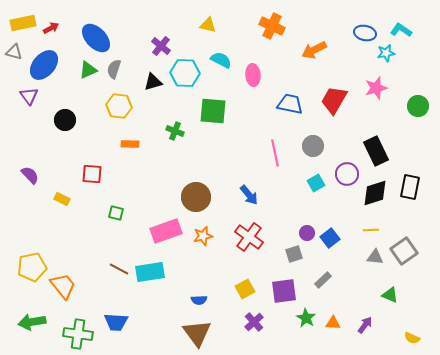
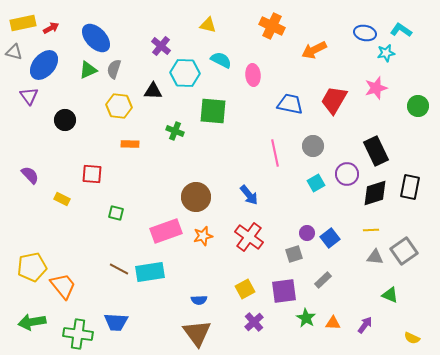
black triangle at (153, 82): moved 9 px down; rotated 18 degrees clockwise
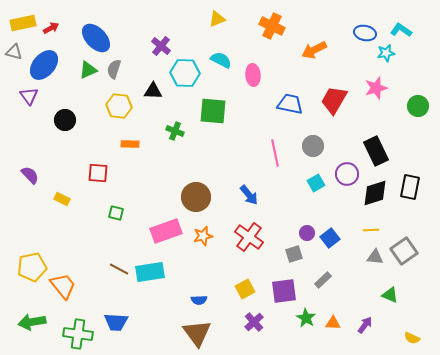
yellow triangle at (208, 25): moved 9 px right, 6 px up; rotated 36 degrees counterclockwise
red square at (92, 174): moved 6 px right, 1 px up
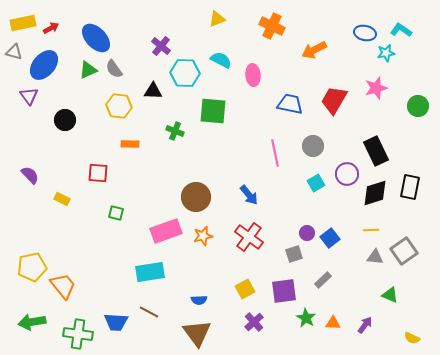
gray semicircle at (114, 69): rotated 54 degrees counterclockwise
brown line at (119, 269): moved 30 px right, 43 px down
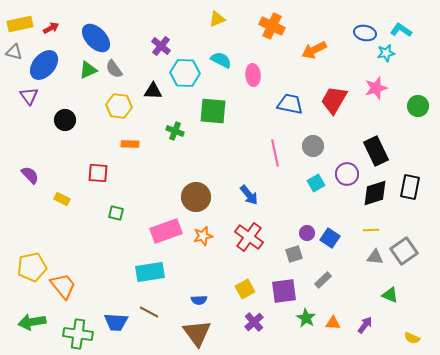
yellow rectangle at (23, 23): moved 3 px left, 1 px down
blue square at (330, 238): rotated 18 degrees counterclockwise
